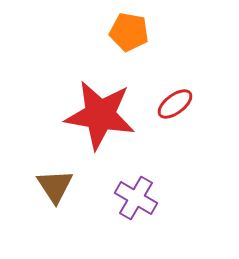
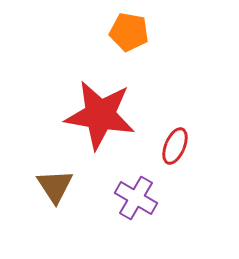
red ellipse: moved 42 px down; rotated 30 degrees counterclockwise
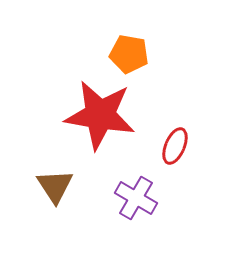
orange pentagon: moved 22 px down
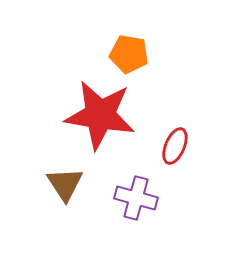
brown triangle: moved 10 px right, 2 px up
purple cross: rotated 15 degrees counterclockwise
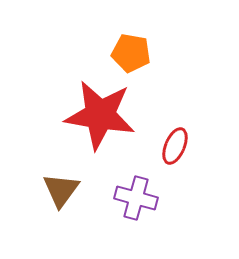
orange pentagon: moved 2 px right, 1 px up
brown triangle: moved 4 px left, 6 px down; rotated 9 degrees clockwise
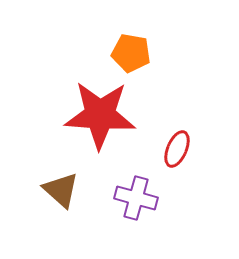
red star: rotated 6 degrees counterclockwise
red ellipse: moved 2 px right, 3 px down
brown triangle: rotated 24 degrees counterclockwise
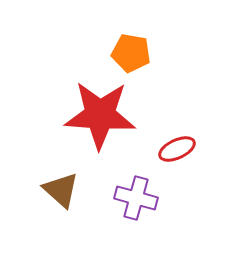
red ellipse: rotated 42 degrees clockwise
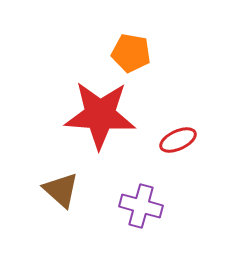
red ellipse: moved 1 px right, 9 px up
purple cross: moved 5 px right, 8 px down
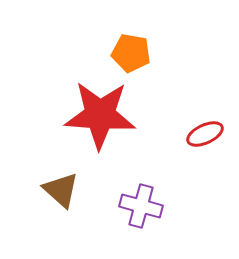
red ellipse: moved 27 px right, 6 px up
